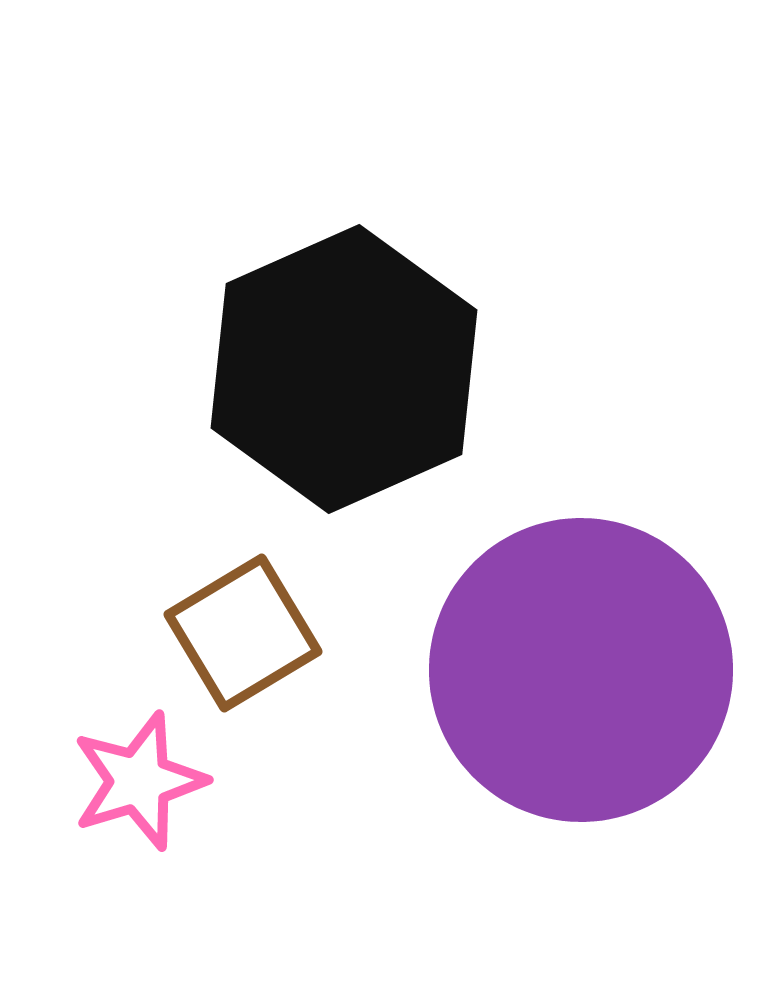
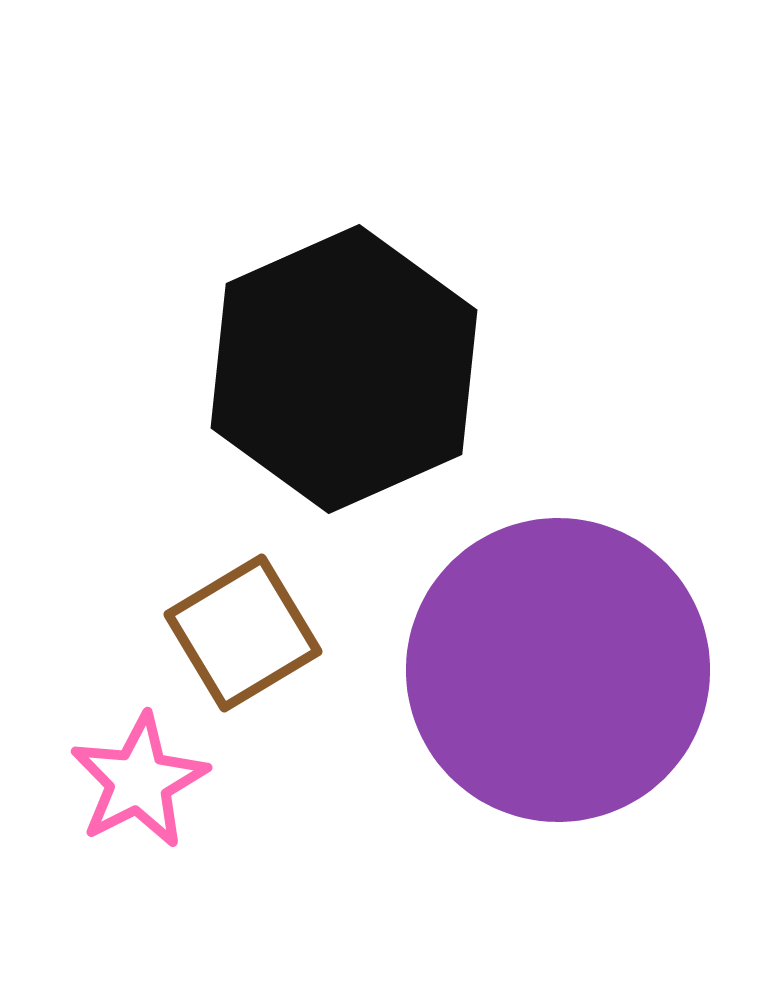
purple circle: moved 23 px left
pink star: rotated 10 degrees counterclockwise
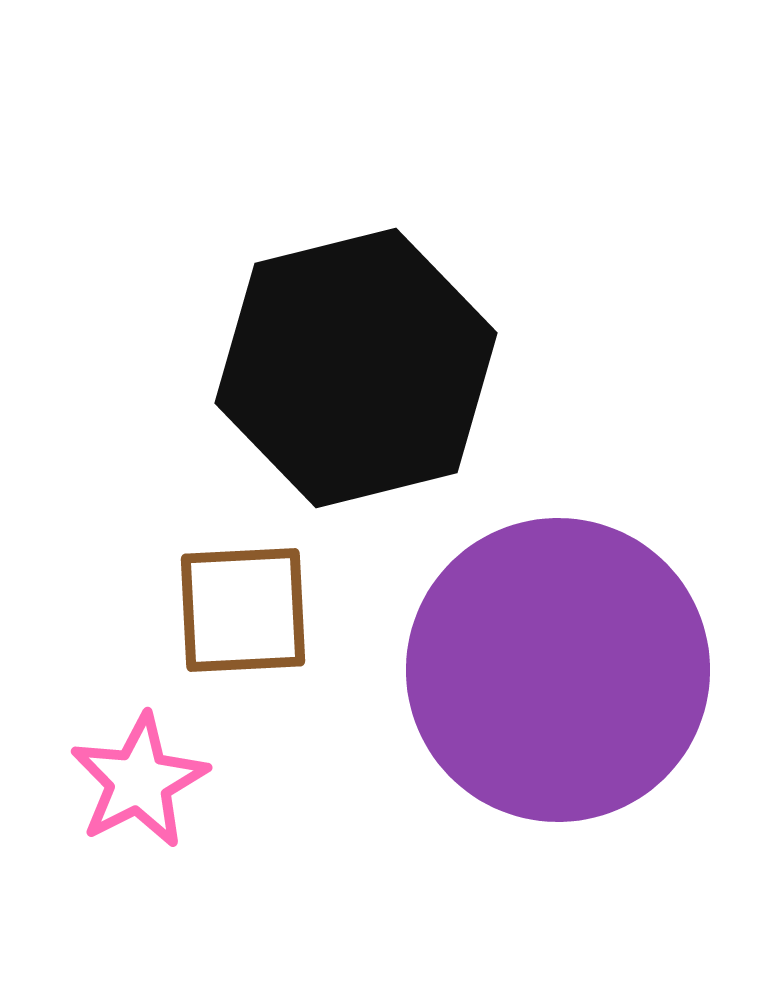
black hexagon: moved 12 px right, 1 px up; rotated 10 degrees clockwise
brown square: moved 23 px up; rotated 28 degrees clockwise
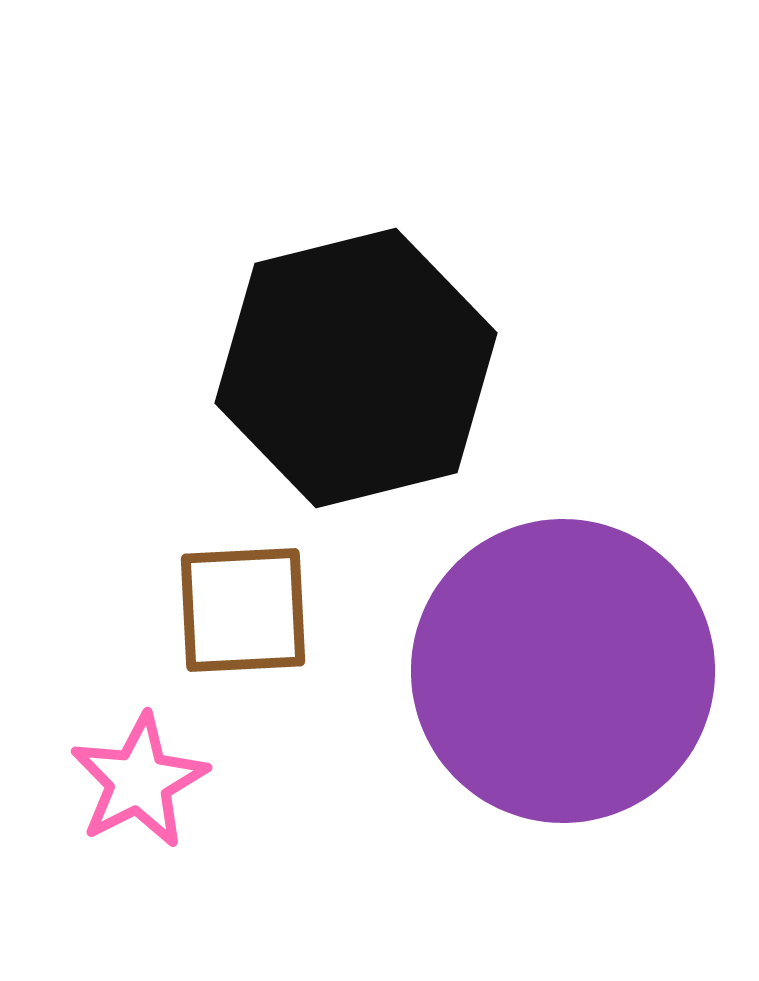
purple circle: moved 5 px right, 1 px down
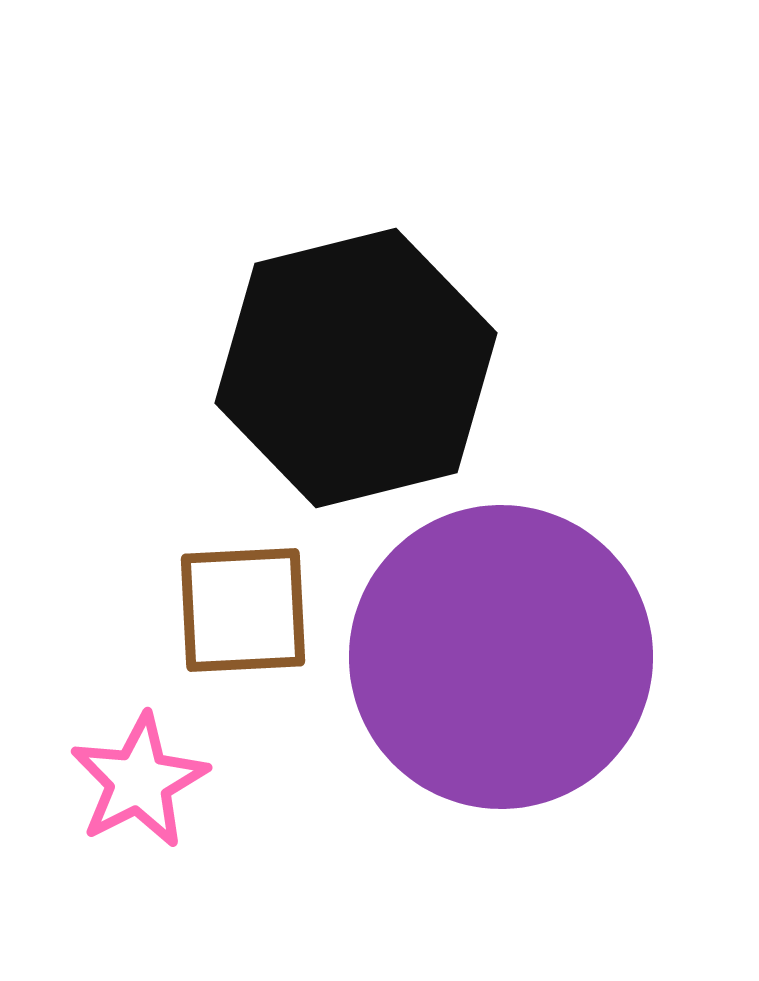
purple circle: moved 62 px left, 14 px up
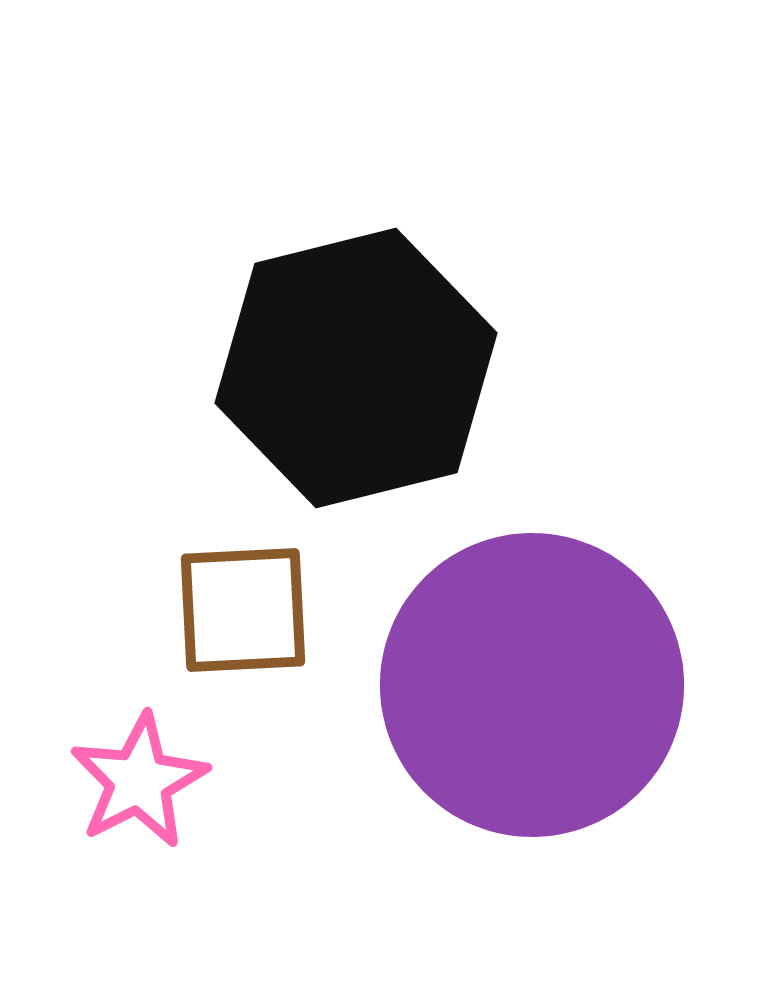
purple circle: moved 31 px right, 28 px down
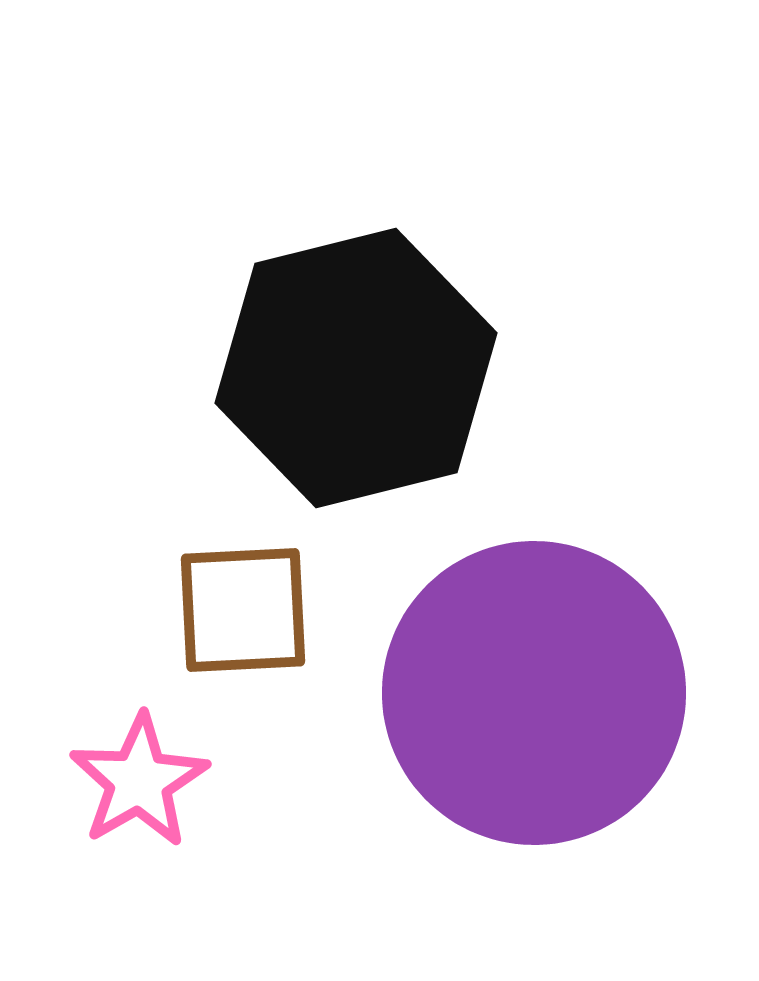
purple circle: moved 2 px right, 8 px down
pink star: rotated 3 degrees counterclockwise
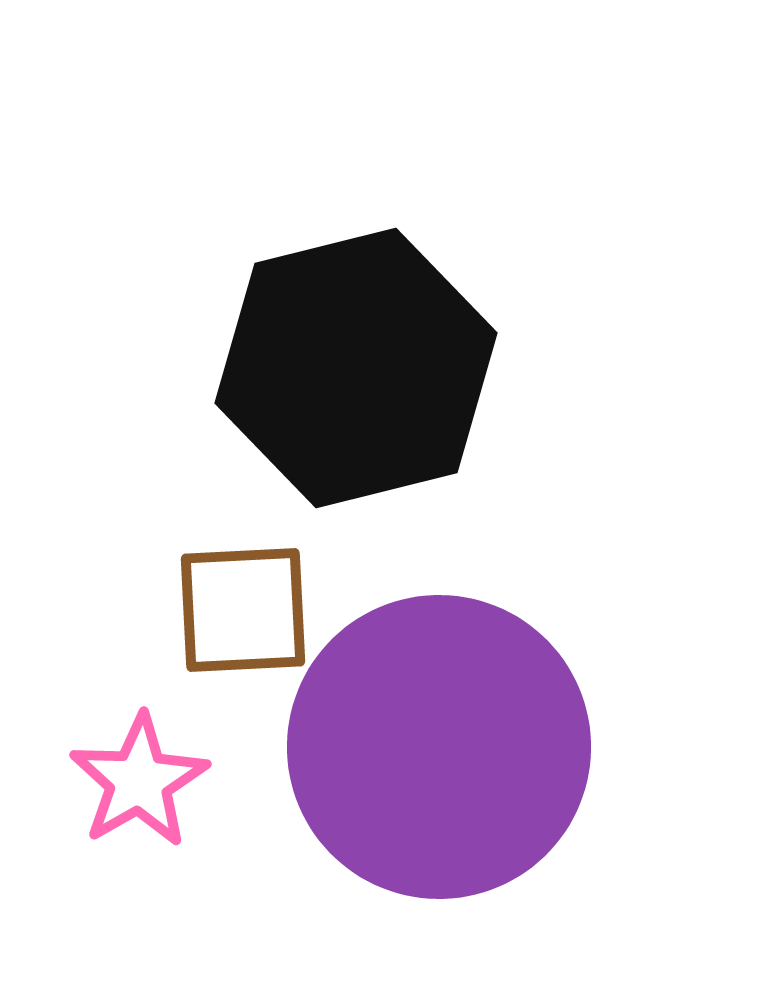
purple circle: moved 95 px left, 54 px down
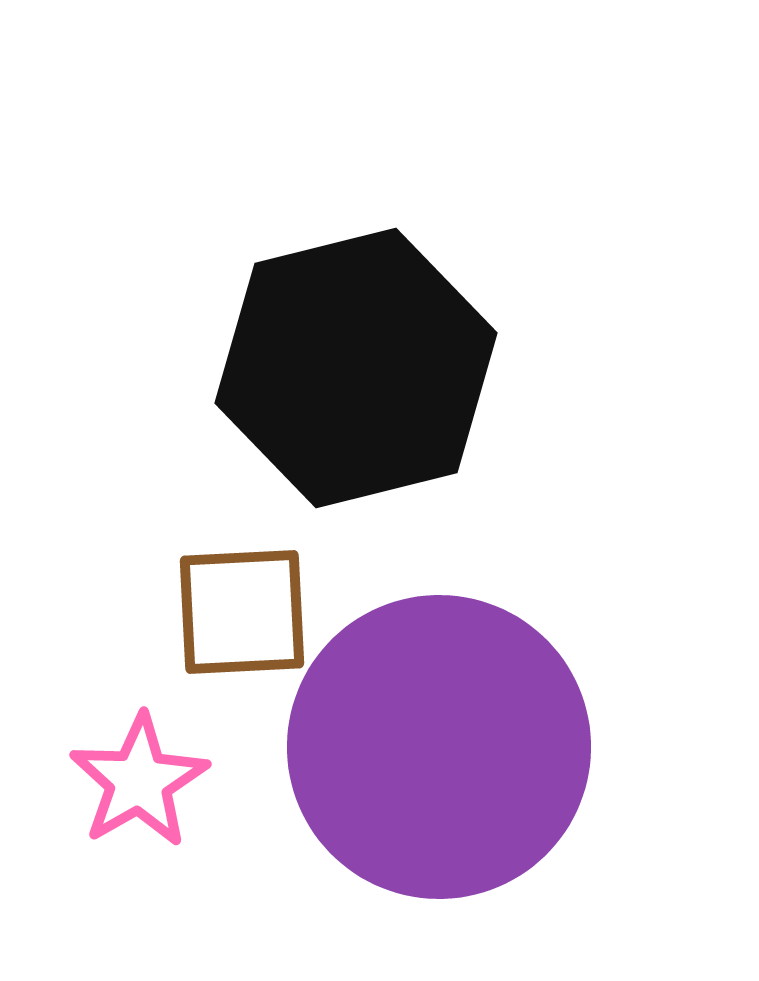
brown square: moved 1 px left, 2 px down
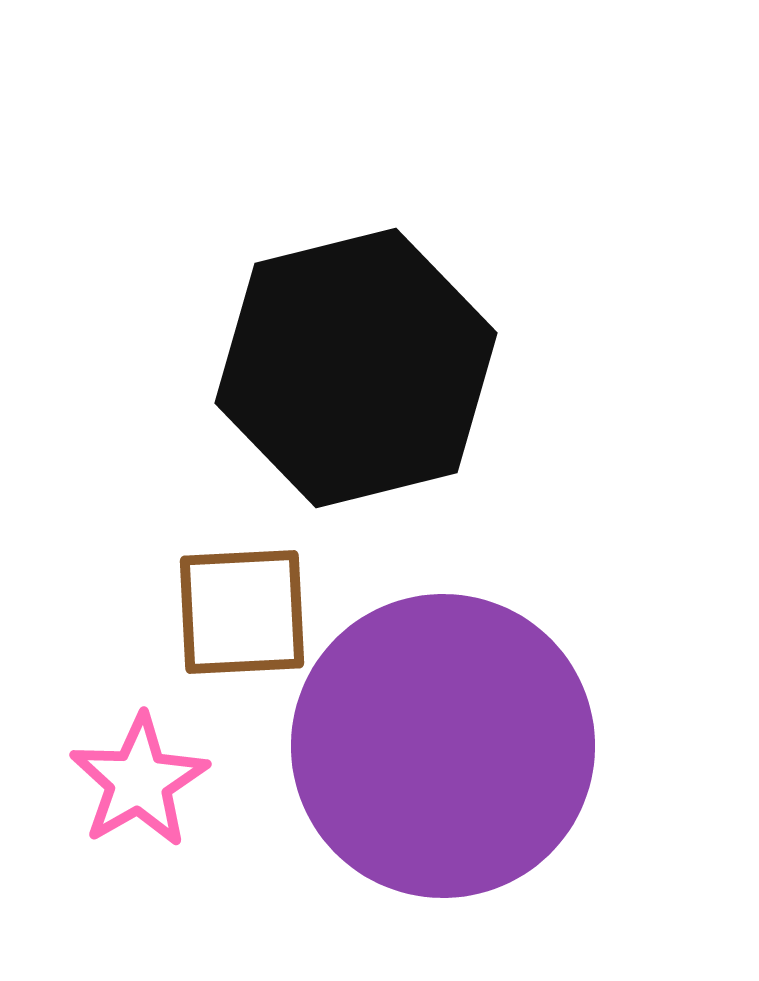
purple circle: moved 4 px right, 1 px up
